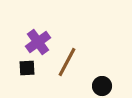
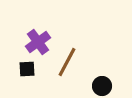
black square: moved 1 px down
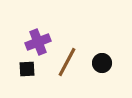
purple cross: rotated 15 degrees clockwise
black circle: moved 23 px up
